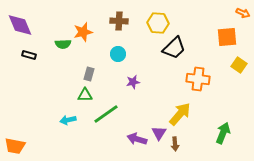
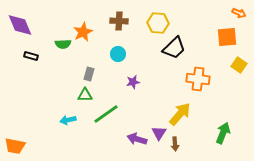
orange arrow: moved 4 px left
orange star: rotated 12 degrees counterclockwise
black rectangle: moved 2 px right, 1 px down
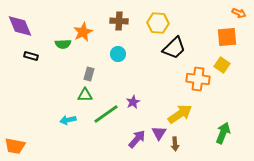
purple diamond: moved 1 px down
yellow square: moved 17 px left
purple star: moved 20 px down; rotated 16 degrees counterclockwise
yellow arrow: rotated 15 degrees clockwise
purple arrow: rotated 114 degrees clockwise
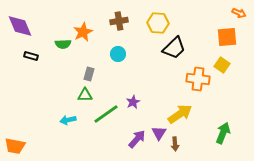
brown cross: rotated 12 degrees counterclockwise
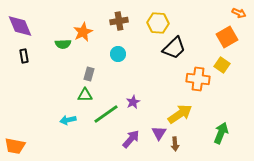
orange square: rotated 25 degrees counterclockwise
black rectangle: moved 7 px left; rotated 64 degrees clockwise
green arrow: moved 2 px left
purple arrow: moved 6 px left
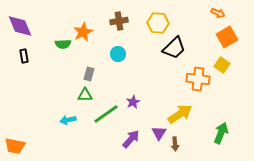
orange arrow: moved 21 px left
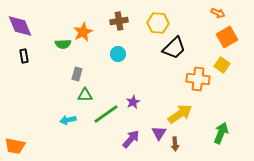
gray rectangle: moved 12 px left
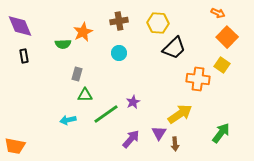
orange square: rotated 15 degrees counterclockwise
cyan circle: moved 1 px right, 1 px up
green arrow: rotated 15 degrees clockwise
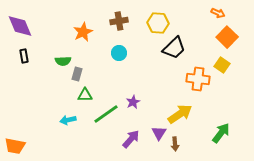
green semicircle: moved 17 px down
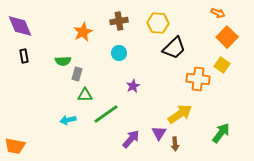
purple star: moved 16 px up
